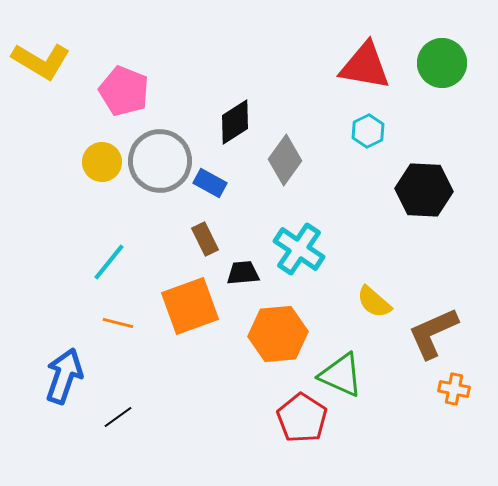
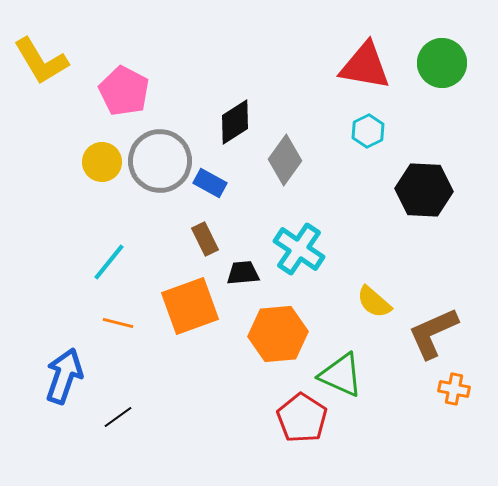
yellow L-shape: rotated 28 degrees clockwise
pink pentagon: rotated 6 degrees clockwise
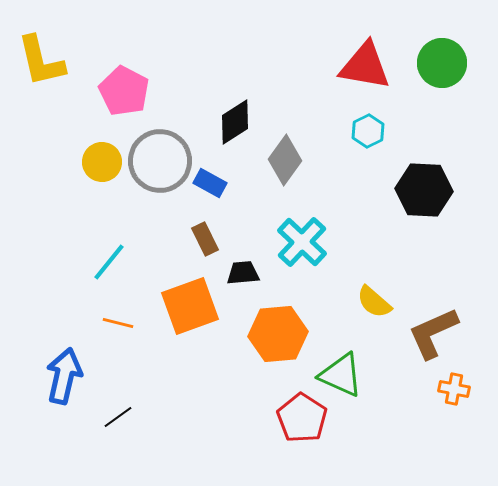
yellow L-shape: rotated 18 degrees clockwise
cyan cross: moved 3 px right, 7 px up; rotated 9 degrees clockwise
blue arrow: rotated 6 degrees counterclockwise
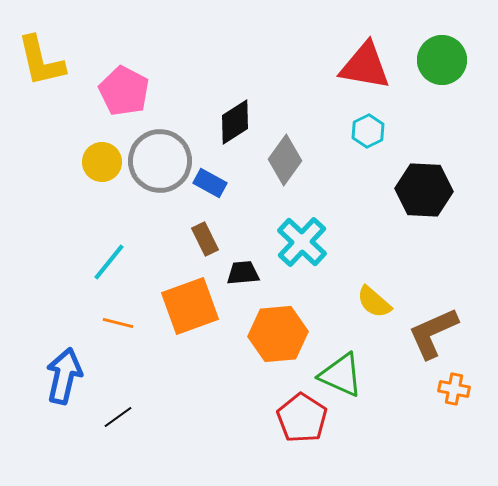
green circle: moved 3 px up
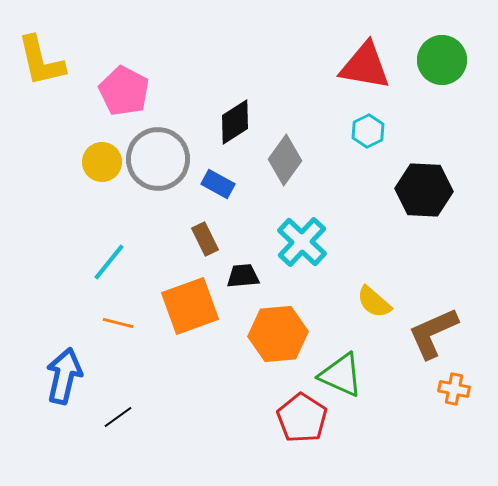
gray circle: moved 2 px left, 2 px up
blue rectangle: moved 8 px right, 1 px down
black trapezoid: moved 3 px down
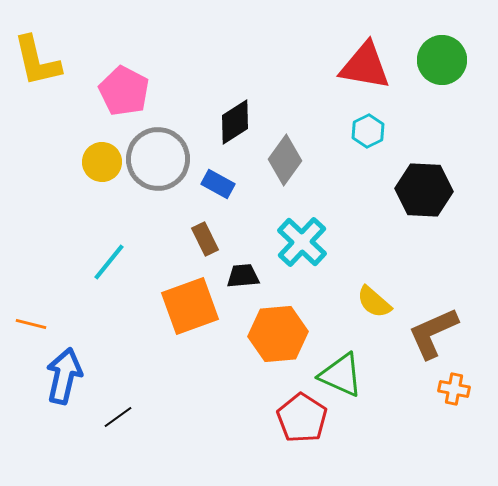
yellow L-shape: moved 4 px left
orange line: moved 87 px left, 1 px down
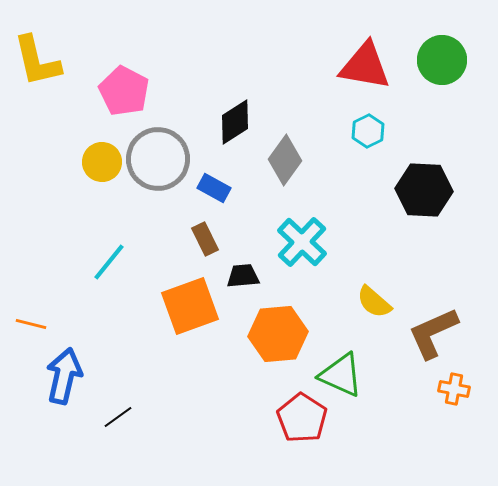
blue rectangle: moved 4 px left, 4 px down
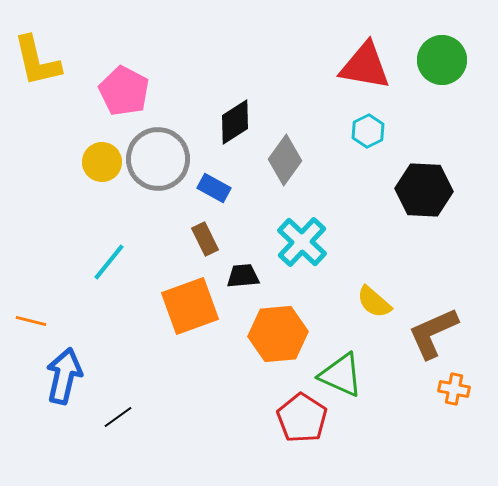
orange line: moved 3 px up
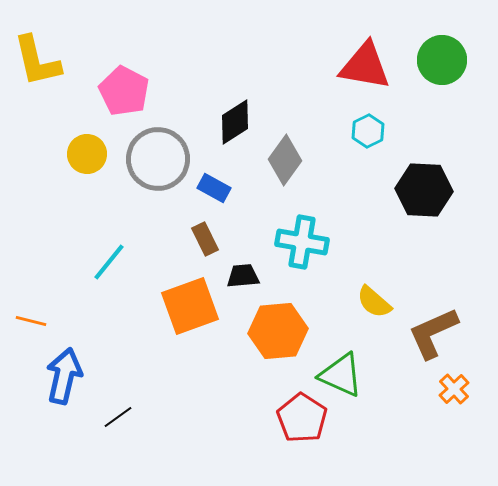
yellow circle: moved 15 px left, 8 px up
cyan cross: rotated 33 degrees counterclockwise
orange hexagon: moved 3 px up
orange cross: rotated 36 degrees clockwise
